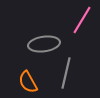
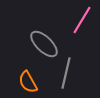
gray ellipse: rotated 52 degrees clockwise
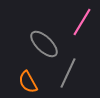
pink line: moved 2 px down
gray line: moved 2 px right; rotated 12 degrees clockwise
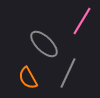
pink line: moved 1 px up
orange semicircle: moved 4 px up
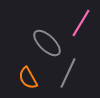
pink line: moved 1 px left, 2 px down
gray ellipse: moved 3 px right, 1 px up
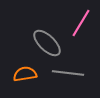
gray line: rotated 72 degrees clockwise
orange semicircle: moved 3 px left, 4 px up; rotated 110 degrees clockwise
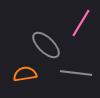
gray ellipse: moved 1 px left, 2 px down
gray line: moved 8 px right
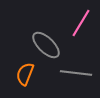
orange semicircle: rotated 60 degrees counterclockwise
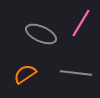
gray ellipse: moved 5 px left, 11 px up; rotated 20 degrees counterclockwise
orange semicircle: rotated 35 degrees clockwise
